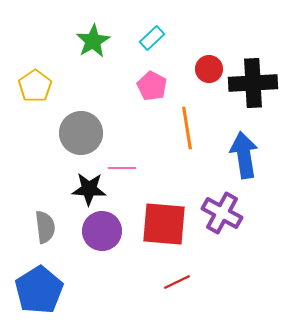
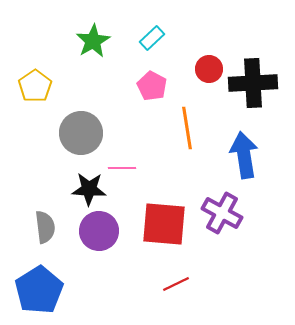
purple circle: moved 3 px left
red line: moved 1 px left, 2 px down
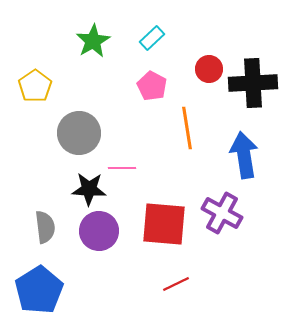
gray circle: moved 2 px left
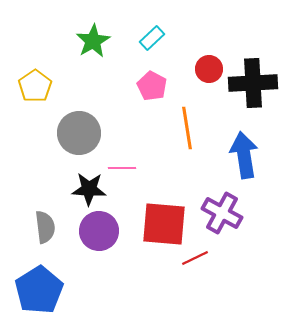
red line: moved 19 px right, 26 px up
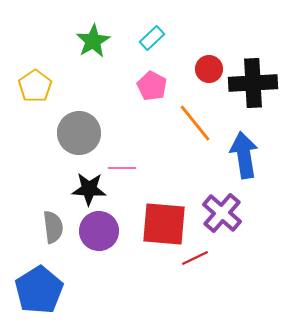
orange line: moved 8 px right, 5 px up; rotated 30 degrees counterclockwise
purple cross: rotated 12 degrees clockwise
gray semicircle: moved 8 px right
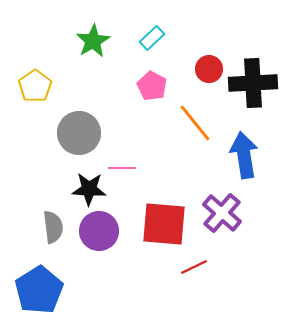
red line: moved 1 px left, 9 px down
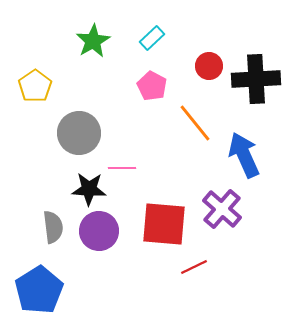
red circle: moved 3 px up
black cross: moved 3 px right, 4 px up
blue arrow: rotated 15 degrees counterclockwise
purple cross: moved 4 px up
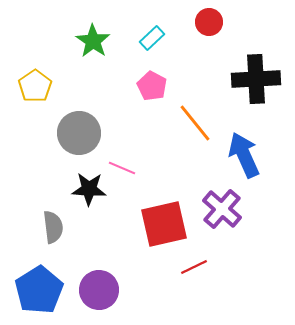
green star: rotated 8 degrees counterclockwise
red circle: moved 44 px up
pink line: rotated 24 degrees clockwise
red square: rotated 18 degrees counterclockwise
purple circle: moved 59 px down
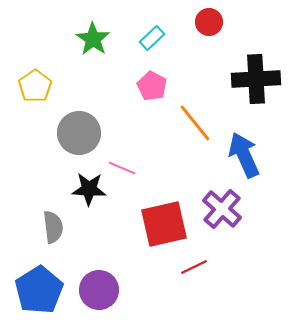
green star: moved 2 px up
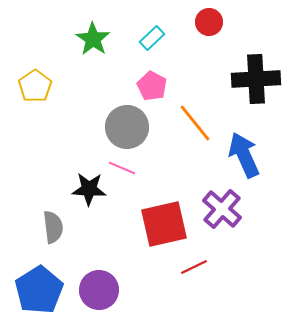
gray circle: moved 48 px right, 6 px up
